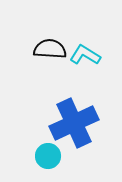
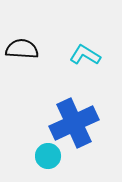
black semicircle: moved 28 px left
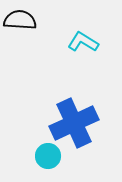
black semicircle: moved 2 px left, 29 px up
cyan L-shape: moved 2 px left, 13 px up
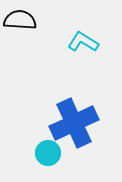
cyan circle: moved 3 px up
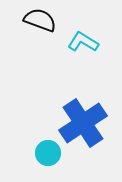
black semicircle: moved 20 px right; rotated 16 degrees clockwise
blue cross: moved 9 px right; rotated 9 degrees counterclockwise
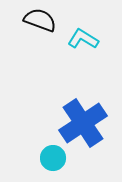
cyan L-shape: moved 3 px up
cyan circle: moved 5 px right, 5 px down
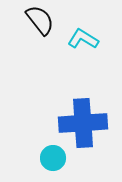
black semicircle: rotated 32 degrees clockwise
blue cross: rotated 30 degrees clockwise
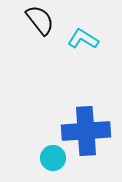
blue cross: moved 3 px right, 8 px down
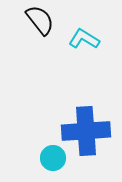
cyan L-shape: moved 1 px right
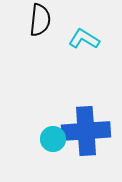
black semicircle: rotated 44 degrees clockwise
cyan circle: moved 19 px up
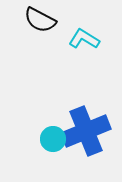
black semicircle: rotated 112 degrees clockwise
blue cross: rotated 18 degrees counterclockwise
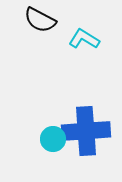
blue cross: rotated 18 degrees clockwise
